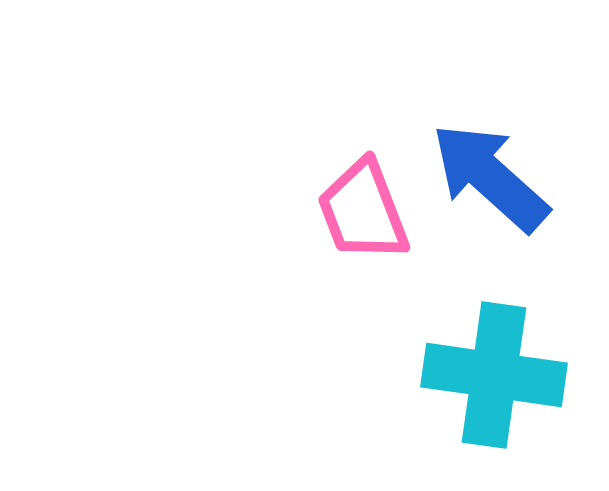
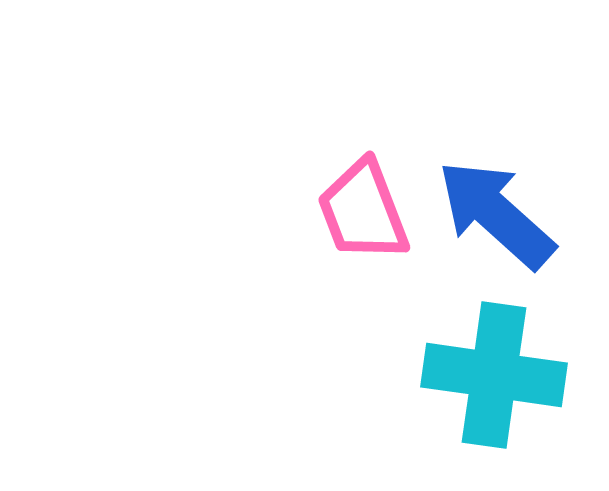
blue arrow: moved 6 px right, 37 px down
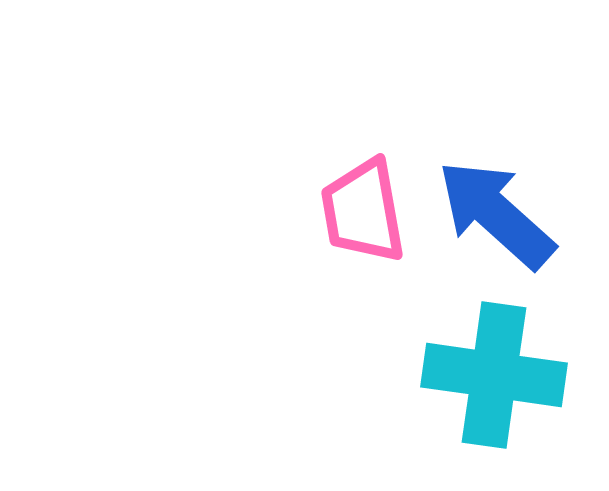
pink trapezoid: rotated 11 degrees clockwise
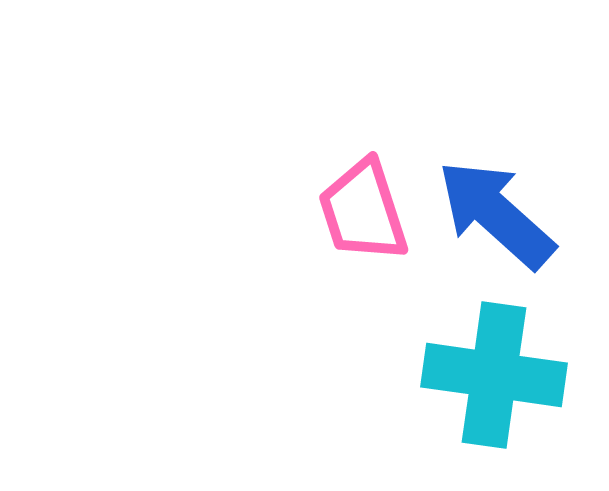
pink trapezoid: rotated 8 degrees counterclockwise
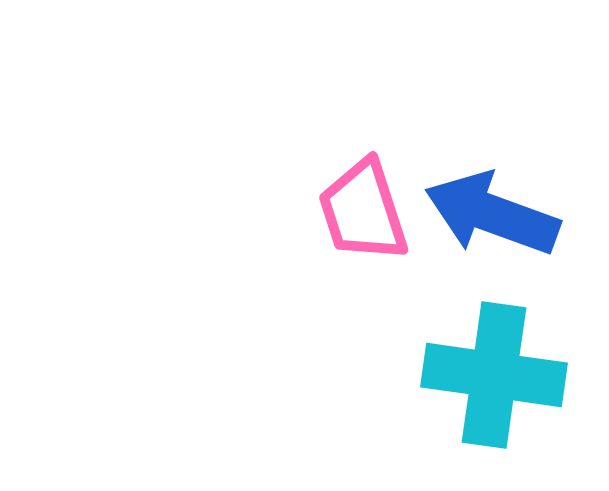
blue arrow: moved 4 px left; rotated 22 degrees counterclockwise
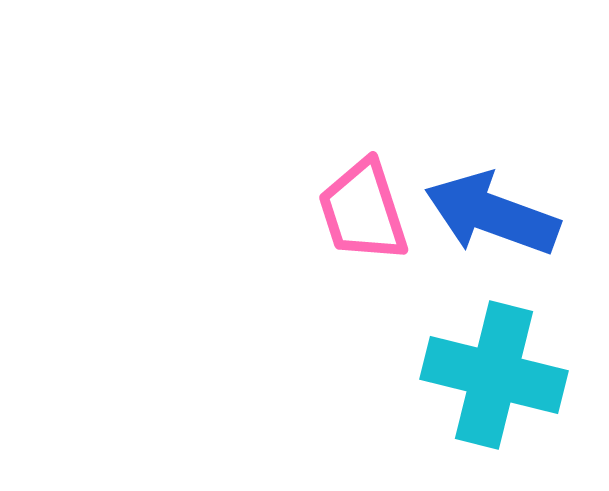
cyan cross: rotated 6 degrees clockwise
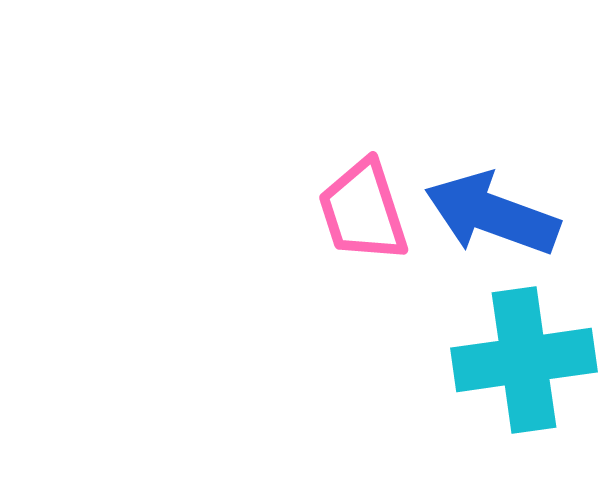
cyan cross: moved 30 px right, 15 px up; rotated 22 degrees counterclockwise
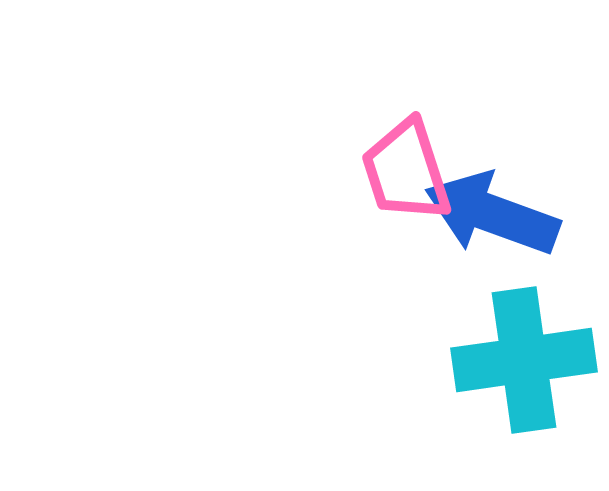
pink trapezoid: moved 43 px right, 40 px up
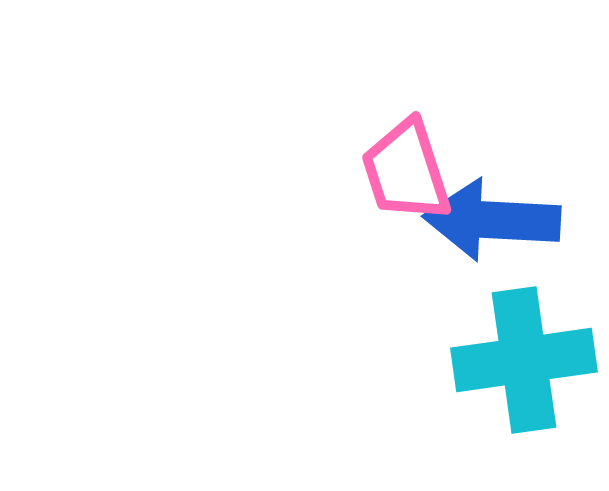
blue arrow: moved 6 px down; rotated 17 degrees counterclockwise
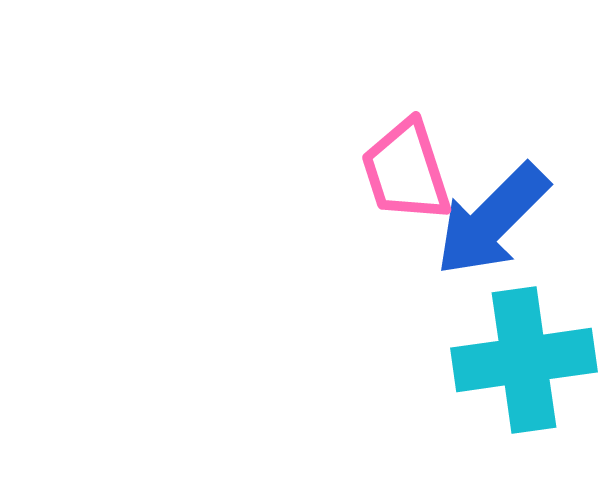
blue arrow: rotated 48 degrees counterclockwise
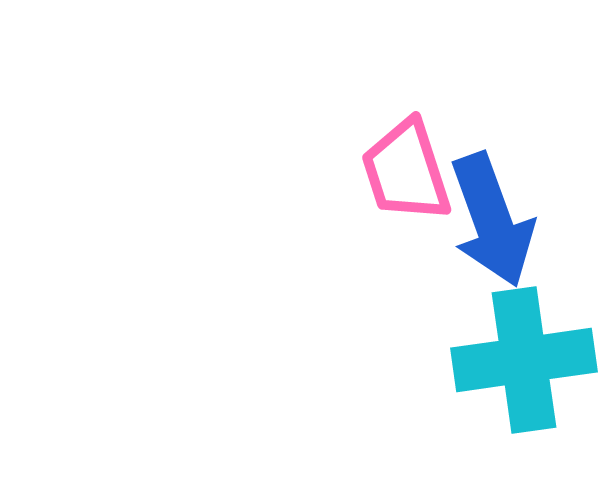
blue arrow: rotated 65 degrees counterclockwise
